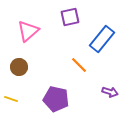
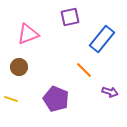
pink triangle: moved 3 px down; rotated 20 degrees clockwise
orange line: moved 5 px right, 5 px down
purple pentagon: rotated 10 degrees clockwise
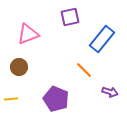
yellow line: rotated 24 degrees counterclockwise
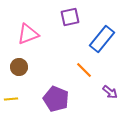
purple arrow: rotated 21 degrees clockwise
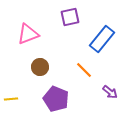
brown circle: moved 21 px right
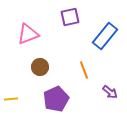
blue rectangle: moved 3 px right, 3 px up
orange line: rotated 24 degrees clockwise
purple pentagon: rotated 25 degrees clockwise
